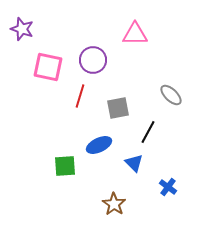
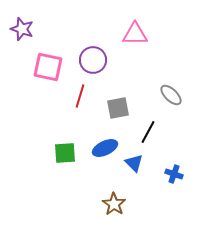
blue ellipse: moved 6 px right, 3 px down
green square: moved 13 px up
blue cross: moved 6 px right, 13 px up; rotated 18 degrees counterclockwise
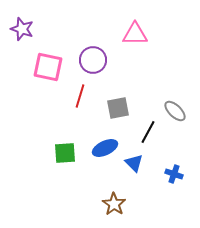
gray ellipse: moved 4 px right, 16 px down
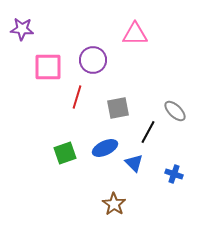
purple star: rotated 15 degrees counterclockwise
pink square: rotated 12 degrees counterclockwise
red line: moved 3 px left, 1 px down
green square: rotated 15 degrees counterclockwise
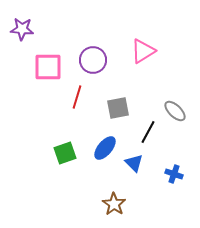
pink triangle: moved 8 px right, 17 px down; rotated 32 degrees counterclockwise
blue ellipse: rotated 25 degrees counterclockwise
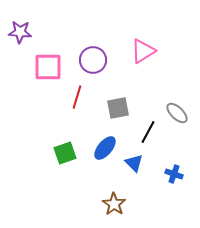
purple star: moved 2 px left, 3 px down
gray ellipse: moved 2 px right, 2 px down
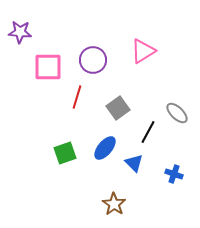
gray square: rotated 25 degrees counterclockwise
